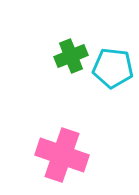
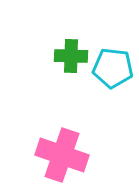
green cross: rotated 24 degrees clockwise
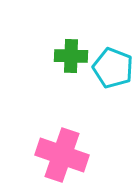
cyan pentagon: rotated 15 degrees clockwise
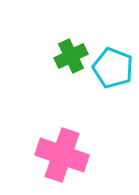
green cross: rotated 28 degrees counterclockwise
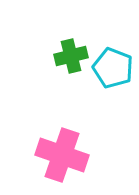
green cross: rotated 12 degrees clockwise
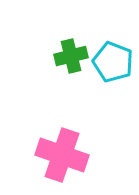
cyan pentagon: moved 6 px up
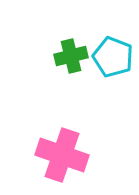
cyan pentagon: moved 5 px up
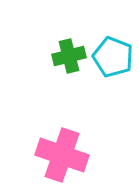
green cross: moved 2 px left
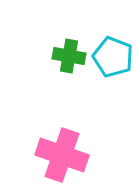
green cross: rotated 24 degrees clockwise
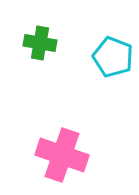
green cross: moved 29 px left, 13 px up
